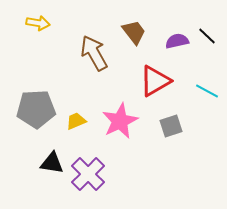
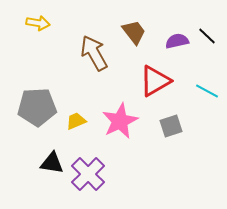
gray pentagon: moved 1 px right, 2 px up
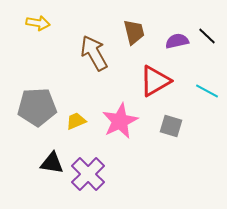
brown trapezoid: rotated 24 degrees clockwise
gray square: rotated 35 degrees clockwise
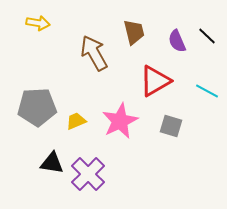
purple semicircle: rotated 100 degrees counterclockwise
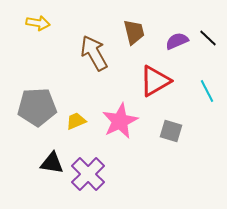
black line: moved 1 px right, 2 px down
purple semicircle: rotated 90 degrees clockwise
cyan line: rotated 35 degrees clockwise
gray square: moved 5 px down
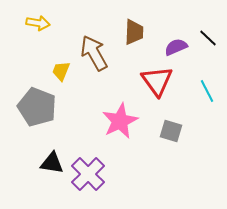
brown trapezoid: rotated 16 degrees clockwise
purple semicircle: moved 1 px left, 6 px down
red triangle: moved 2 px right; rotated 36 degrees counterclockwise
gray pentagon: rotated 24 degrees clockwise
yellow trapezoid: moved 15 px left, 50 px up; rotated 45 degrees counterclockwise
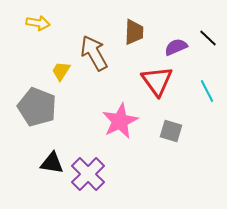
yellow trapezoid: rotated 10 degrees clockwise
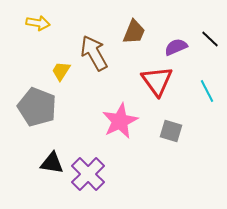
brown trapezoid: rotated 20 degrees clockwise
black line: moved 2 px right, 1 px down
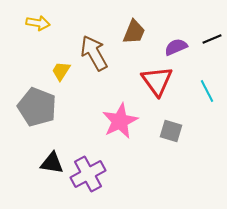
black line: moved 2 px right; rotated 66 degrees counterclockwise
purple cross: rotated 16 degrees clockwise
